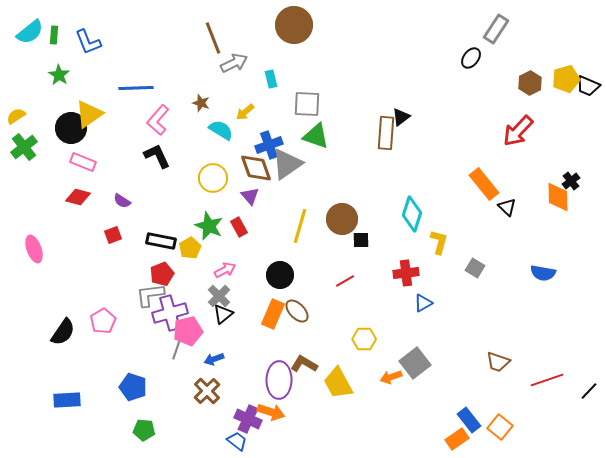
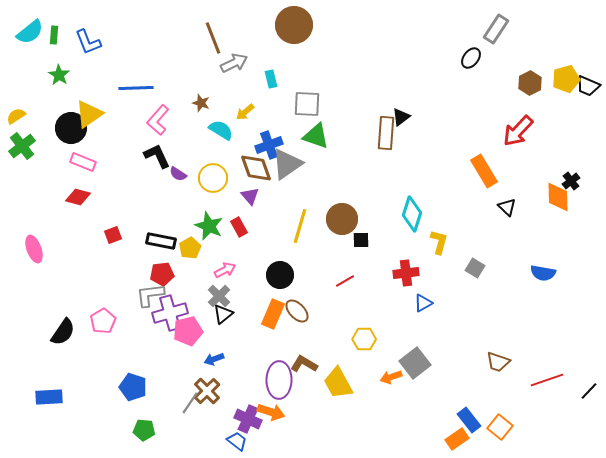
green cross at (24, 147): moved 2 px left, 1 px up
orange rectangle at (484, 184): moved 13 px up; rotated 8 degrees clockwise
purple semicircle at (122, 201): moved 56 px right, 27 px up
red pentagon at (162, 274): rotated 15 degrees clockwise
gray line at (177, 348): moved 13 px right, 55 px down; rotated 15 degrees clockwise
blue rectangle at (67, 400): moved 18 px left, 3 px up
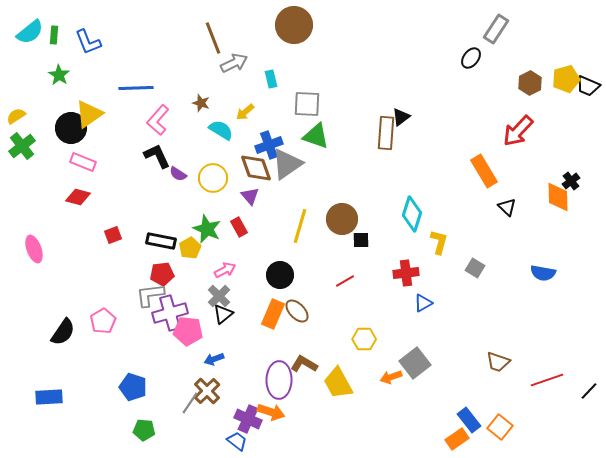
green star at (209, 226): moved 2 px left, 3 px down
pink pentagon at (188, 331): rotated 20 degrees clockwise
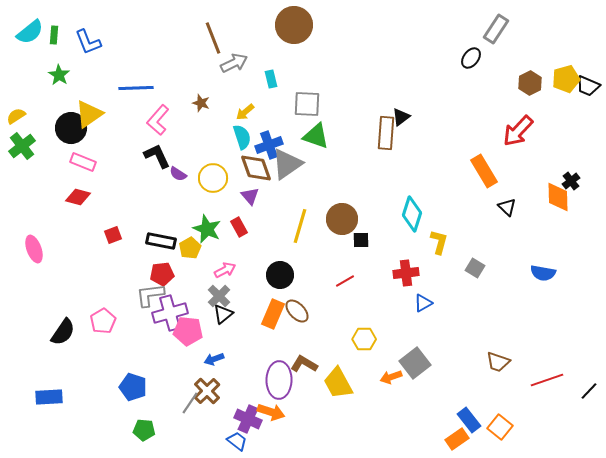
cyan semicircle at (221, 130): moved 21 px right, 7 px down; rotated 40 degrees clockwise
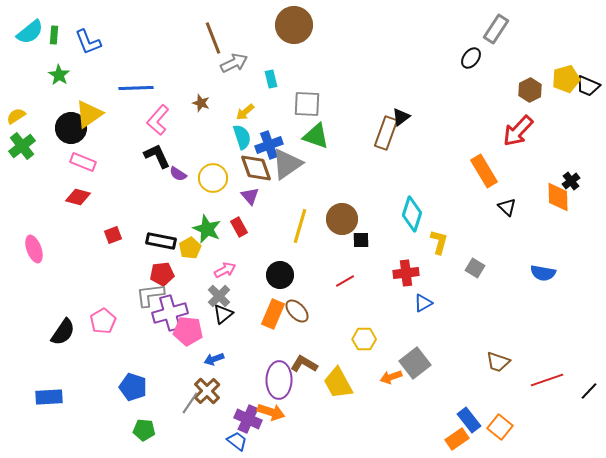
brown hexagon at (530, 83): moved 7 px down
brown rectangle at (386, 133): rotated 16 degrees clockwise
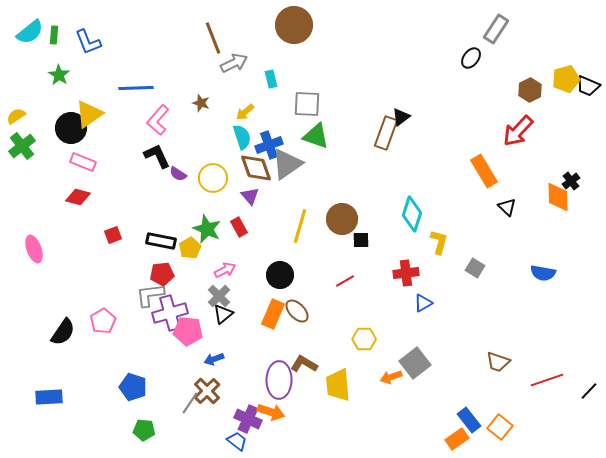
yellow trapezoid at (338, 383): moved 2 px down; rotated 24 degrees clockwise
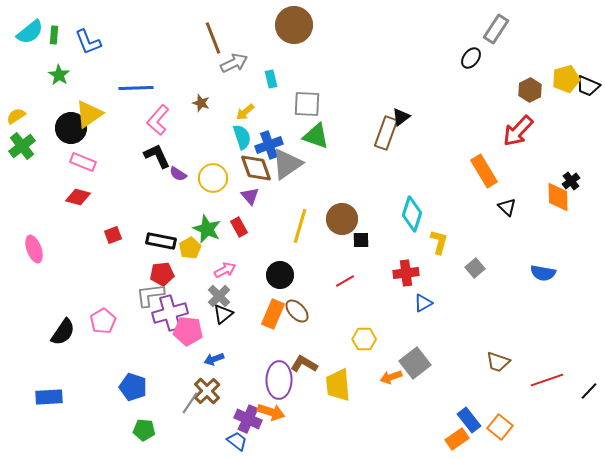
gray square at (475, 268): rotated 18 degrees clockwise
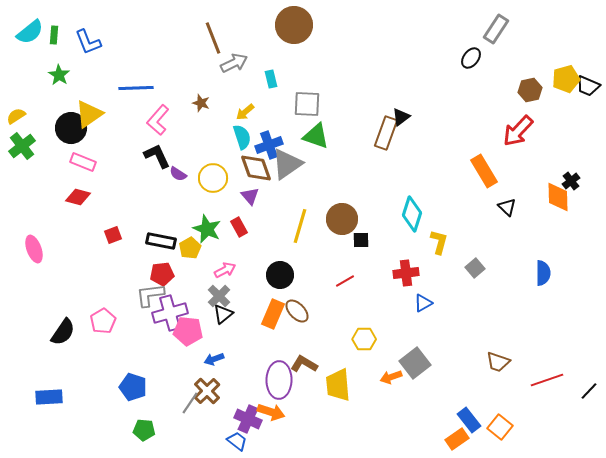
brown hexagon at (530, 90): rotated 15 degrees clockwise
blue semicircle at (543, 273): rotated 100 degrees counterclockwise
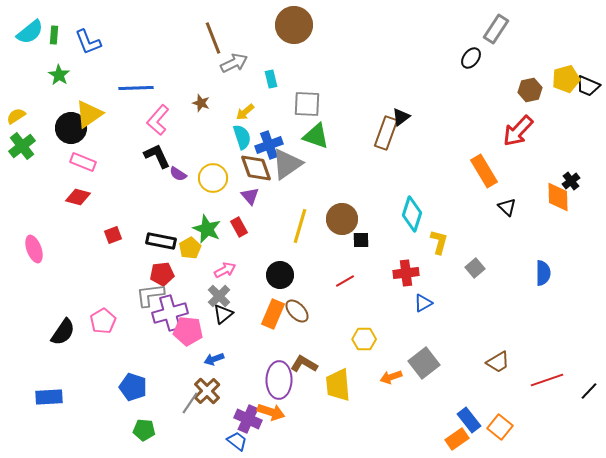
brown trapezoid at (498, 362): rotated 50 degrees counterclockwise
gray square at (415, 363): moved 9 px right
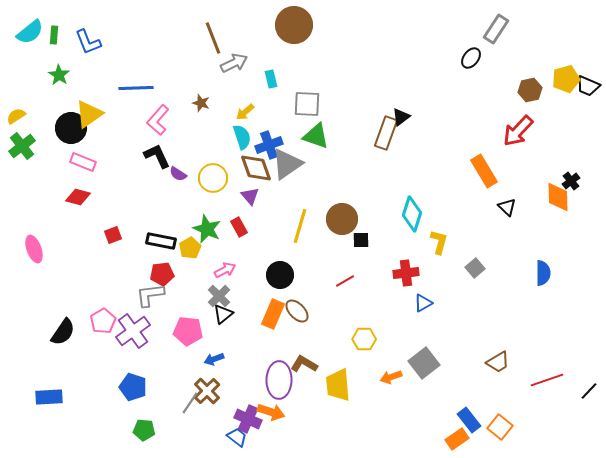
purple cross at (170, 313): moved 37 px left, 18 px down; rotated 20 degrees counterclockwise
blue trapezoid at (237, 441): moved 4 px up
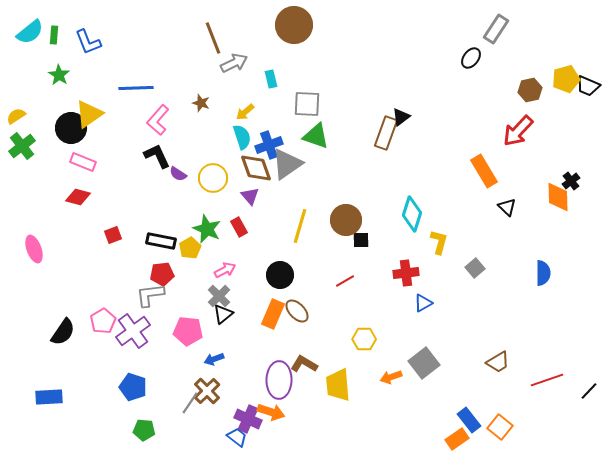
brown circle at (342, 219): moved 4 px right, 1 px down
